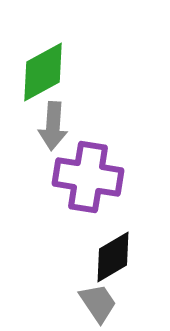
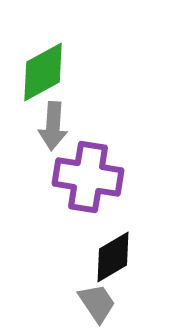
gray trapezoid: moved 1 px left
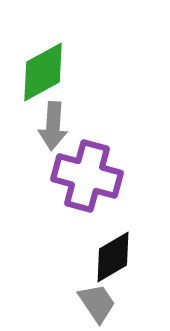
purple cross: moved 1 px left, 1 px up; rotated 6 degrees clockwise
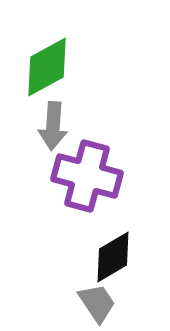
green diamond: moved 4 px right, 5 px up
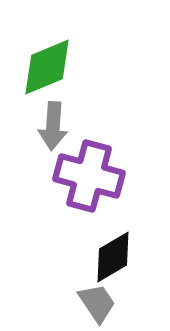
green diamond: rotated 6 degrees clockwise
purple cross: moved 2 px right
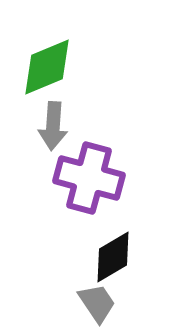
purple cross: moved 2 px down
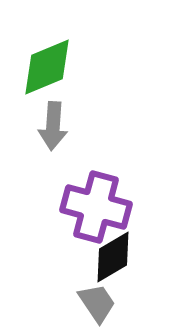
purple cross: moved 7 px right, 29 px down
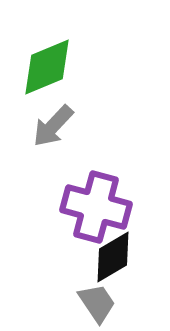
gray arrow: rotated 39 degrees clockwise
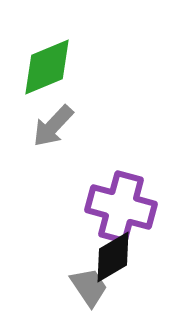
purple cross: moved 25 px right
gray trapezoid: moved 8 px left, 16 px up
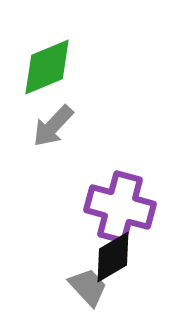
purple cross: moved 1 px left
gray trapezoid: moved 1 px left; rotated 9 degrees counterclockwise
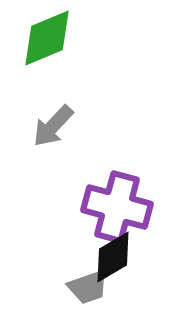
green diamond: moved 29 px up
purple cross: moved 3 px left
gray trapezoid: rotated 114 degrees clockwise
